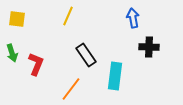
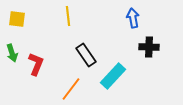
yellow line: rotated 30 degrees counterclockwise
cyan rectangle: moved 2 px left; rotated 36 degrees clockwise
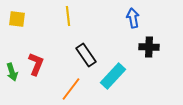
green arrow: moved 19 px down
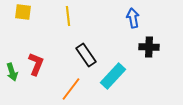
yellow square: moved 6 px right, 7 px up
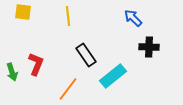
blue arrow: rotated 36 degrees counterclockwise
cyan rectangle: rotated 8 degrees clockwise
orange line: moved 3 px left
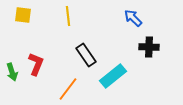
yellow square: moved 3 px down
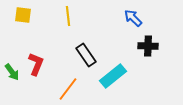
black cross: moved 1 px left, 1 px up
green arrow: rotated 18 degrees counterclockwise
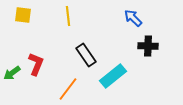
green arrow: moved 1 px down; rotated 90 degrees clockwise
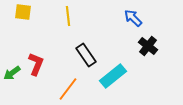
yellow square: moved 3 px up
black cross: rotated 36 degrees clockwise
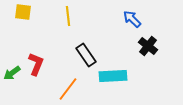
blue arrow: moved 1 px left, 1 px down
cyan rectangle: rotated 36 degrees clockwise
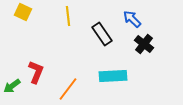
yellow square: rotated 18 degrees clockwise
black cross: moved 4 px left, 2 px up
black rectangle: moved 16 px right, 21 px up
red L-shape: moved 8 px down
green arrow: moved 13 px down
